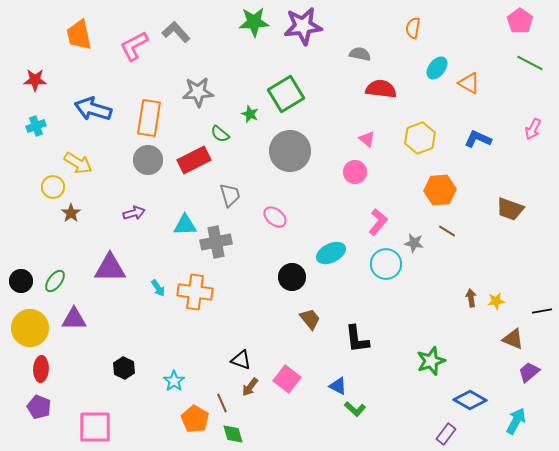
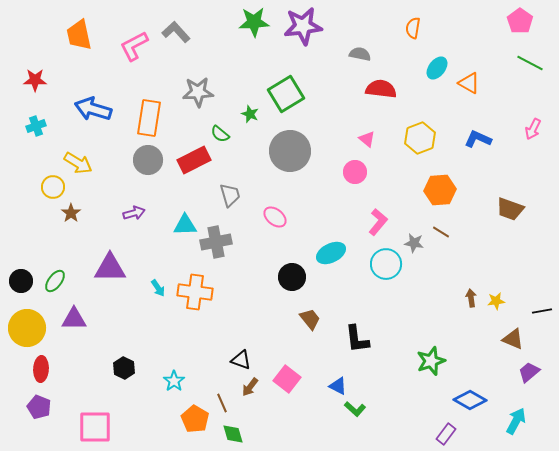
brown line at (447, 231): moved 6 px left, 1 px down
yellow circle at (30, 328): moved 3 px left
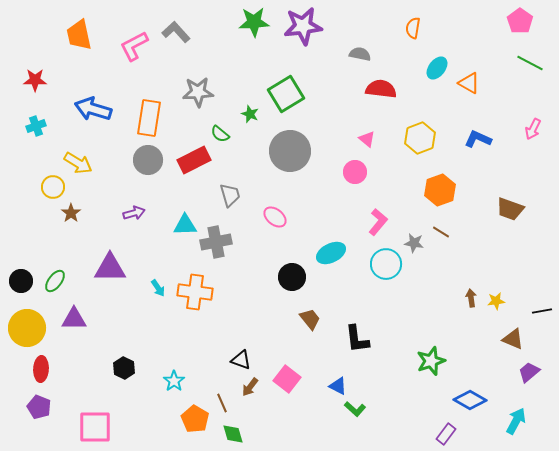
orange hexagon at (440, 190): rotated 16 degrees counterclockwise
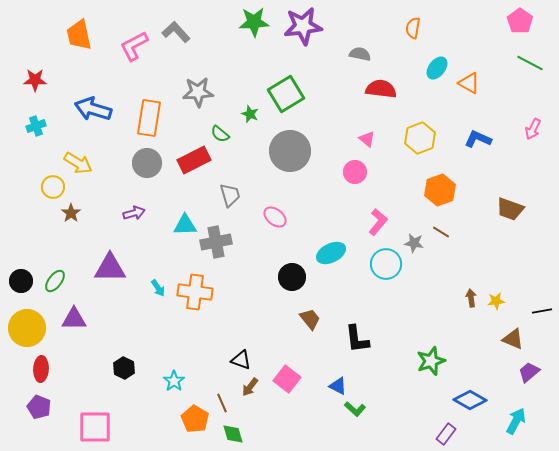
gray circle at (148, 160): moved 1 px left, 3 px down
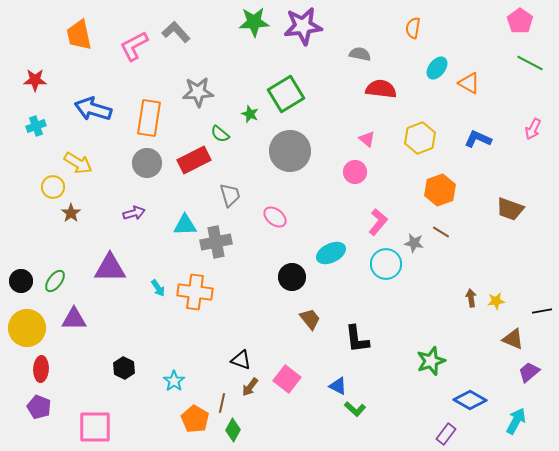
brown line at (222, 403): rotated 36 degrees clockwise
green diamond at (233, 434): moved 4 px up; rotated 45 degrees clockwise
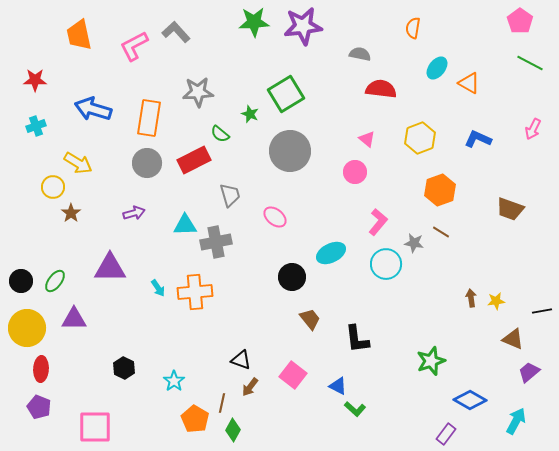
orange cross at (195, 292): rotated 12 degrees counterclockwise
pink square at (287, 379): moved 6 px right, 4 px up
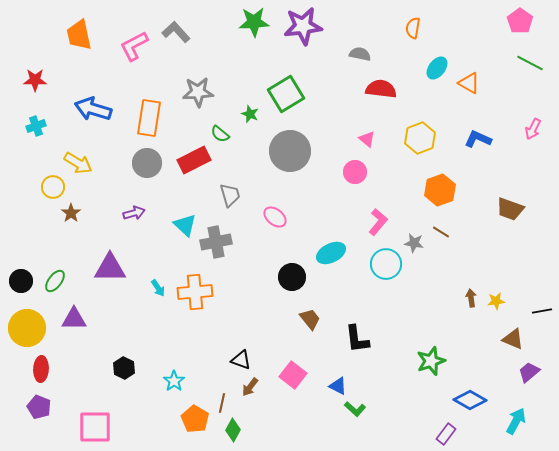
cyan triangle at (185, 225): rotated 45 degrees clockwise
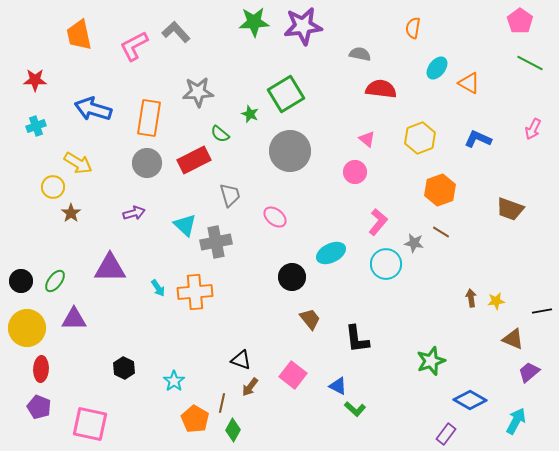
pink square at (95, 427): moved 5 px left, 3 px up; rotated 12 degrees clockwise
